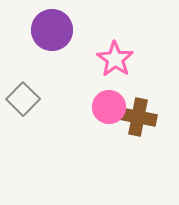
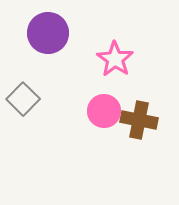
purple circle: moved 4 px left, 3 px down
pink circle: moved 5 px left, 4 px down
brown cross: moved 1 px right, 3 px down
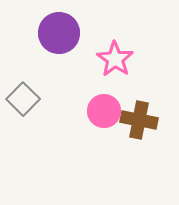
purple circle: moved 11 px right
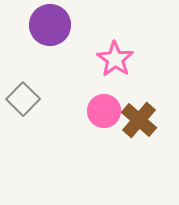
purple circle: moved 9 px left, 8 px up
brown cross: rotated 30 degrees clockwise
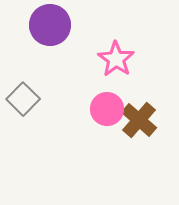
pink star: moved 1 px right
pink circle: moved 3 px right, 2 px up
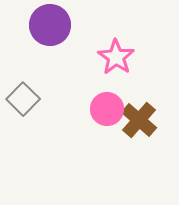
pink star: moved 2 px up
